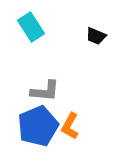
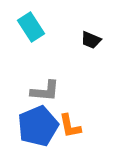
black trapezoid: moved 5 px left, 4 px down
orange L-shape: rotated 40 degrees counterclockwise
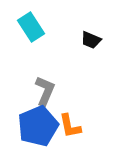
gray L-shape: rotated 72 degrees counterclockwise
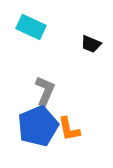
cyan rectangle: rotated 32 degrees counterclockwise
black trapezoid: moved 4 px down
orange L-shape: moved 1 px left, 3 px down
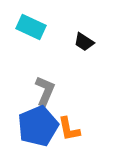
black trapezoid: moved 7 px left, 2 px up; rotated 10 degrees clockwise
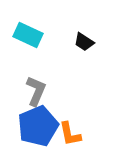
cyan rectangle: moved 3 px left, 8 px down
gray L-shape: moved 9 px left
orange L-shape: moved 1 px right, 5 px down
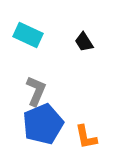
black trapezoid: rotated 25 degrees clockwise
blue pentagon: moved 5 px right, 2 px up
orange L-shape: moved 16 px right, 3 px down
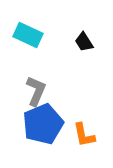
orange L-shape: moved 2 px left, 2 px up
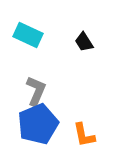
blue pentagon: moved 5 px left
